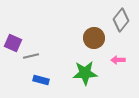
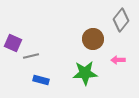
brown circle: moved 1 px left, 1 px down
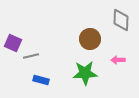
gray diamond: rotated 35 degrees counterclockwise
brown circle: moved 3 px left
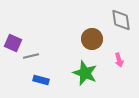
gray diamond: rotated 10 degrees counterclockwise
brown circle: moved 2 px right
pink arrow: moved 1 px right; rotated 104 degrees counterclockwise
green star: rotated 25 degrees clockwise
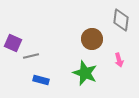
gray diamond: rotated 15 degrees clockwise
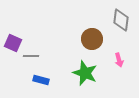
gray line: rotated 14 degrees clockwise
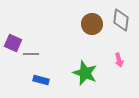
brown circle: moved 15 px up
gray line: moved 2 px up
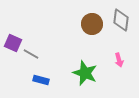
gray line: rotated 28 degrees clockwise
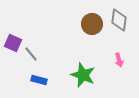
gray diamond: moved 2 px left
gray line: rotated 21 degrees clockwise
green star: moved 2 px left, 2 px down
blue rectangle: moved 2 px left
